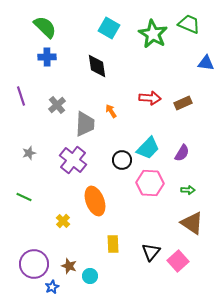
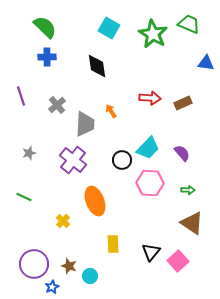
purple semicircle: rotated 72 degrees counterclockwise
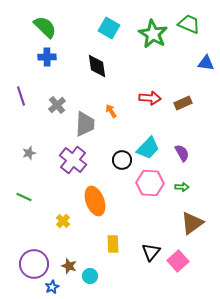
purple semicircle: rotated 12 degrees clockwise
green arrow: moved 6 px left, 3 px up
brown triangle: rotated 50 degrees clockwise
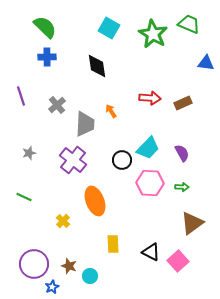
black triangle: rotated 42 degrees counterclockwise
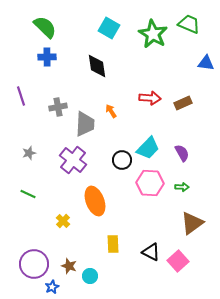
gray cross: moved 1 px right, 2 px down; rotated 30 degrees clockwise
green line: moved 4 px right, 3 px up
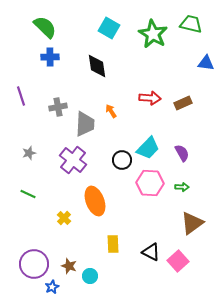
green trapezoid: moved 2 px right; rotated 10 degrees counterclockwise
blue cross: moved 3 px right
yellow cross: moved 1 px right, 3 px up
